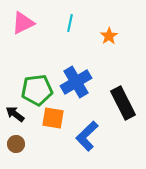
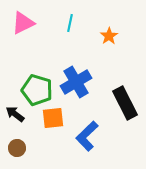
green pentagon: rotated 24 degrees clockwise
black rectangle: moved 2 px right
orange square: rotated 15 degrees counterclockwise
brown circle: moved 1 px right, 4 px down
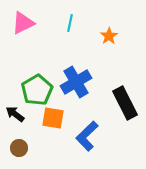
green pentagon: rotated 24 degrees clockwise
orange square: rotated 15 degrees clockwise
brown circle: moved 2 px right
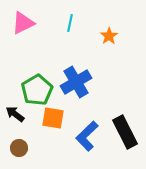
black rectangle: moved 29 px down
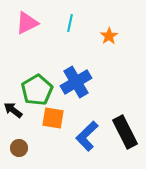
pink triangle: moved 4 px right
black arrow: moved 2 px left, 4 px up
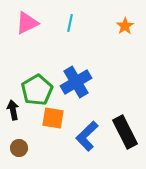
orange star: moved 16 px right, 10 px up
black arrow: rotated 42 degrees clockwise
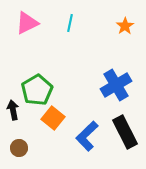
blue cross: moved 40 px right, 3 px down
orange square: rotated 30 degrees clockwise
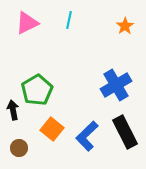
cyan line: moved 1 px left, 3 px up
orange square: moved 1 px left, 11 px down
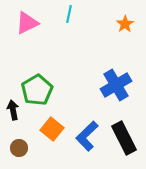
cyan line: moved 6 px up
orange star: moved 2 px up
black rectangle: moved 1 px left, 6 px down
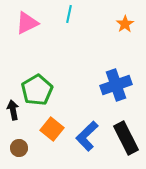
blue cross: rotated 12 degrees clockwise
black rectangle: moved 2 px right
